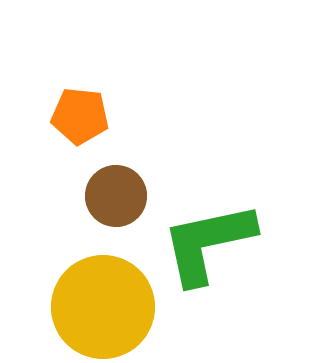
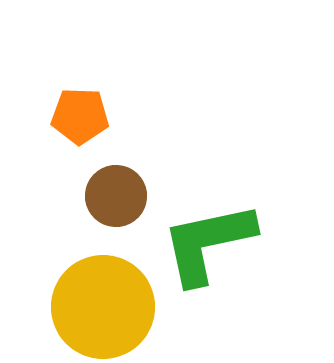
orange pentagon: rotated 4 degrees counterclockwise
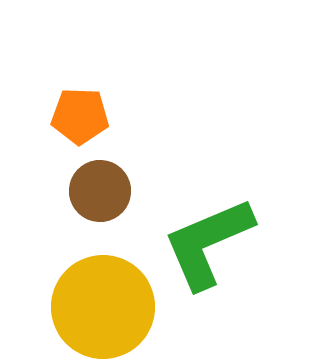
brown circle: moved 16 px left, 5 px up
green L-shape: rotated 11 degrees counterclockwise
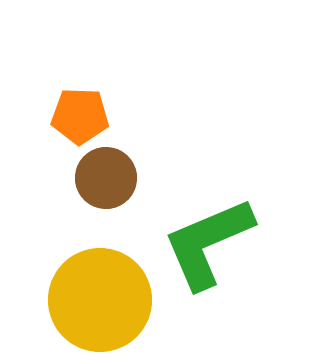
brown circle: moved 6 px right, 13 px up
yellow circle: moved 3 px left, 7 px up
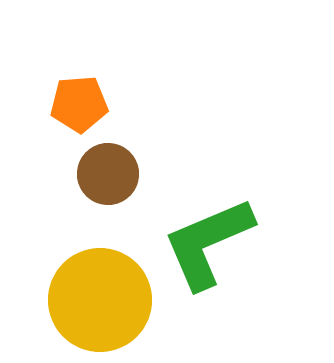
orange pentagon: moved 1 px left, 12 px up; rotated 6 degrees counterclockwise
brown circle: moved 2 px right, 4 px up
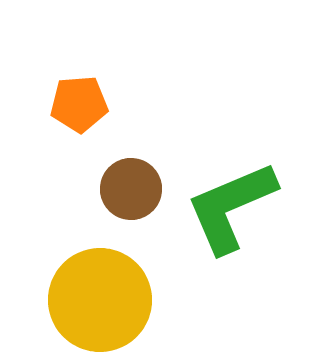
brown circle: moved 23 px right, 15 px down
green L-shape: moved 23 px right, 36 px up
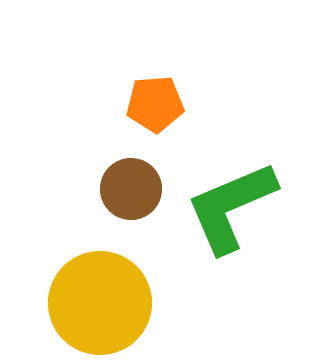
orange pentagon: moved 76 px right
yellow circle: moved 3 px down
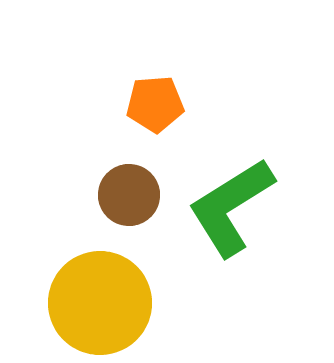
brown circle: moved 2 px left, 6 px down
green L-shape: rotated 9 degrees counterclockwise
